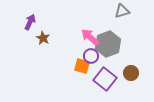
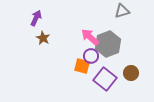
purple arrow: moved 6 px right, 4 px up
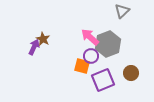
gray triangle: rotated 28 degrees counterclockwise
purple arrow: moved 2 px left, 29 px down
brown star: moved 1 px down
purple square: moved 2 px left, 1 px down; rotated 30 degrees clockwise
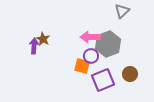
pink arrow: rotated 42 degrees counterclockwise
purple arrow: moved 1 px up; rotated 21 degrees counterclockwise
brown circle: moved 1 px left, 1 px down
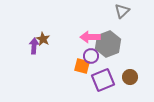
brown circle: moved 3 px down
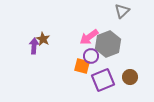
pink arrow: moved 1 px left; rotated 36 degrees counterclockwise
